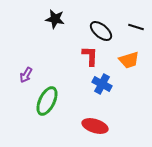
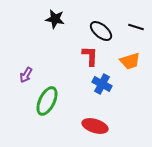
orange trapezoid: moved 1 px right, 1 px down
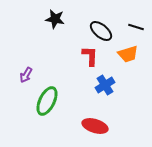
orange trapezoid: moved 2 px left, 7 px up
blue cross: moved 3 px right, 1 px down; rotated 30 degrees clockwise
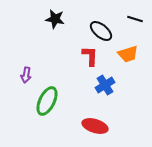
black line: moved 1 px left, 8 px up
purple arrow: rotated 21 degrees counterclockwise
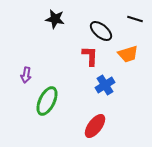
red ellipse: rotated 70 degrees counterclockwise
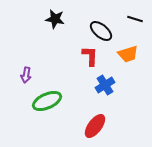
green ellipse: rotated 40 degrees clockwise
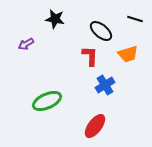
purple arrow: moved 31 px up; rotated 49 degrees clockwise
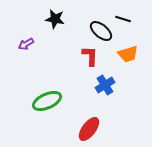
black line: moved 12 px left
red ellipse: moved 6 px left, 3 px down
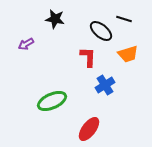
black line: moved 1 px right
red L-shape: moved 2 px left, 1 px down
green ellipse: moved 5 px right
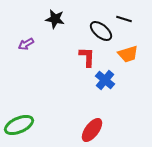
red L-shape: moved 1 px left
blue cross: moved 5 px up; rotated 18 degrees counterclockwise
green ellipse: moved 33 px left, 24 px down
red ellipse: moved 3 px right, 1 px down
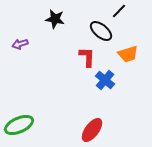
black line: moved 5 px left, 8 px up; rotated 63 degrees counterclockwise
purple arrow: moved 6 px left; rotated 14 degrees clockwise
